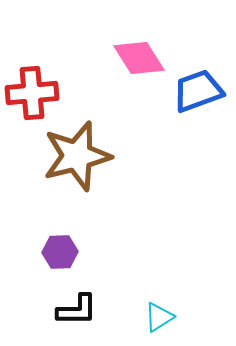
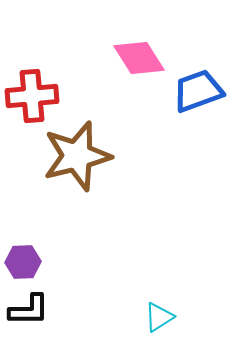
red cross: moved 3 px down
purple hexagon: moved 37 px left, 10 px down
black L-shape: moved 48 px left
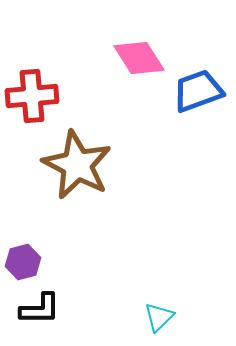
brown star: moved 9 px down; rotated 30 degrees counterclockwise
purple hexagon: rotated 12 degrees counterclockwise
black L-shape: moved 11 px right, 1 px up
cyan triangle: rotated 12 degrees counterclockwise
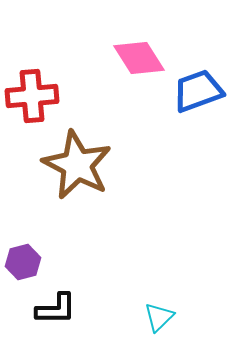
black L-shape: moved 16 px right
